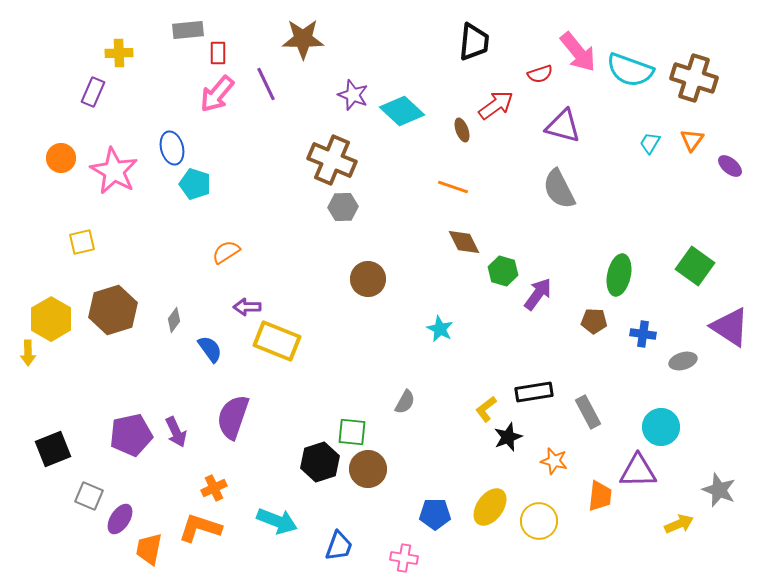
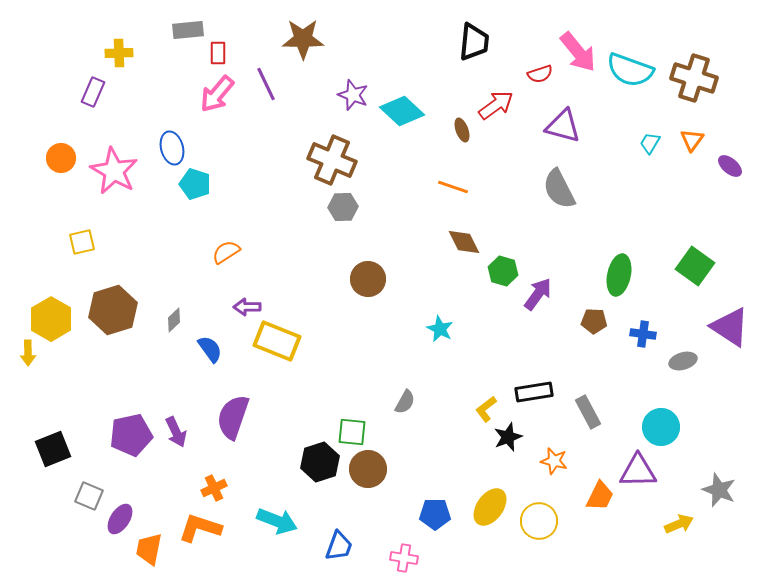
gray diamond at (174, 320): rotated 10 degrees clockwise
orange trapezoid at (600, 496): rotated 20 degrees clockwise
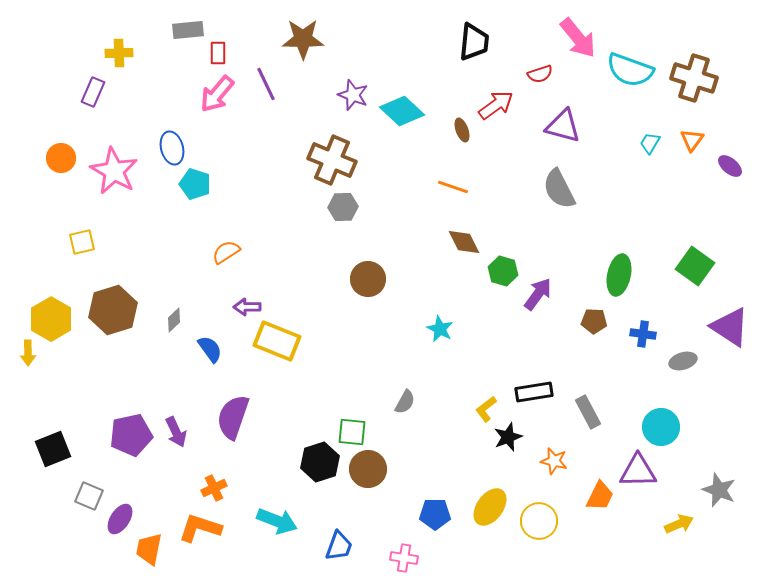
pink arrow at (578, 52): moved 14 px up
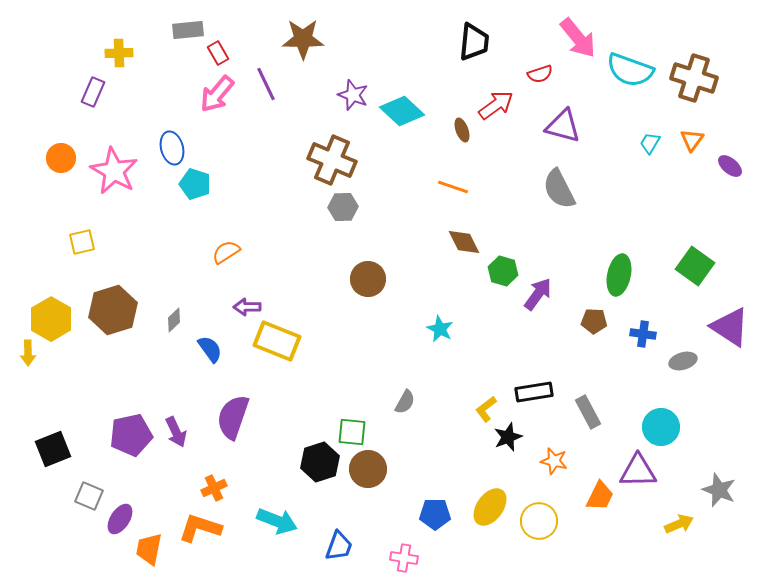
red rectangle at (218, 53): rotated 30 degrees counterclockwise
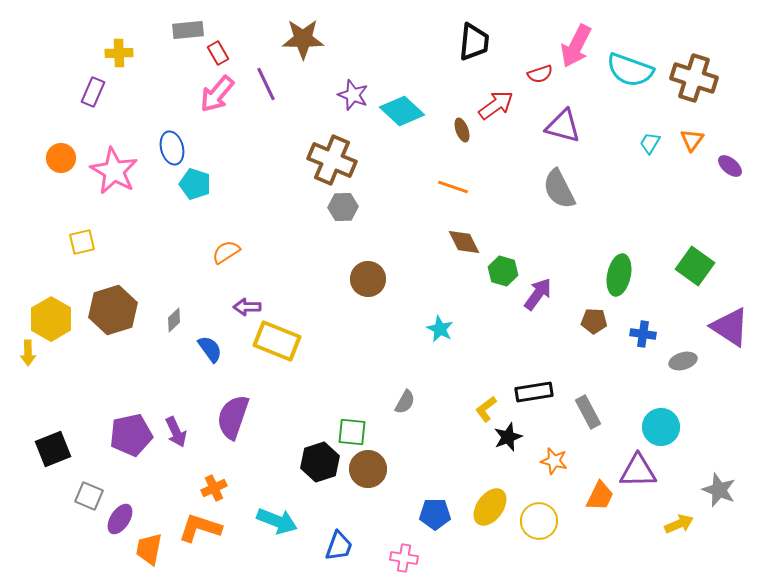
pink arrow at (578, 38): moved 2 px left, 8 px down; rotated 66 degrees clockwise
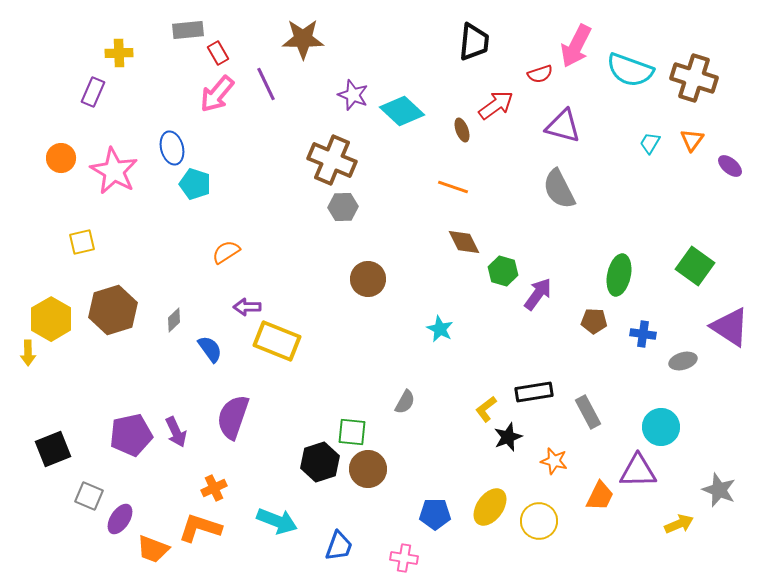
orange trapezoid at (149, 549): moved 4 px right; rotated 80 degrees counterclockwise
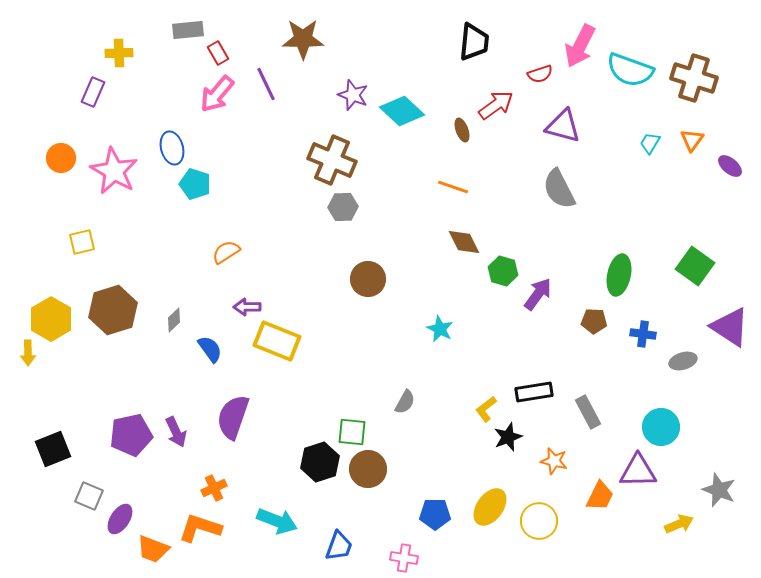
pink arrow at (576, 46): moved 4 px right
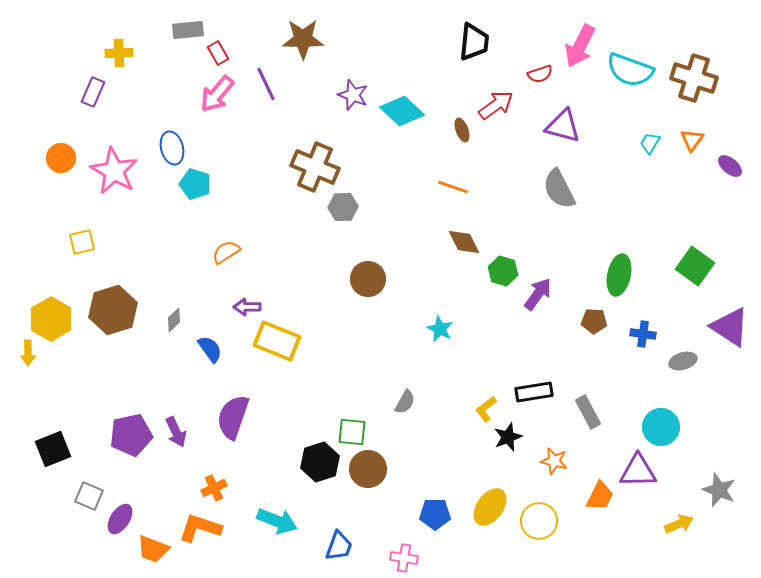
brown cross at (332, 160): moved 17 px left, 7 px down
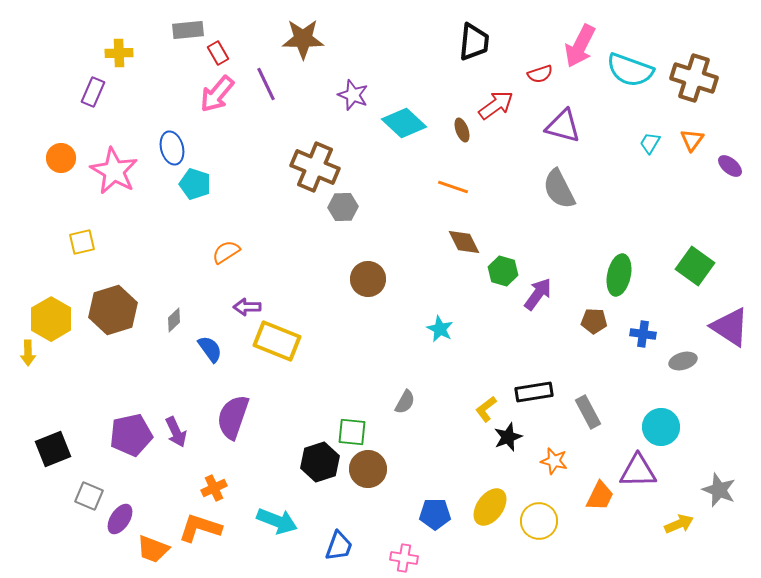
cyan diamond at (402, 111): moved 2 px right, 12 px down
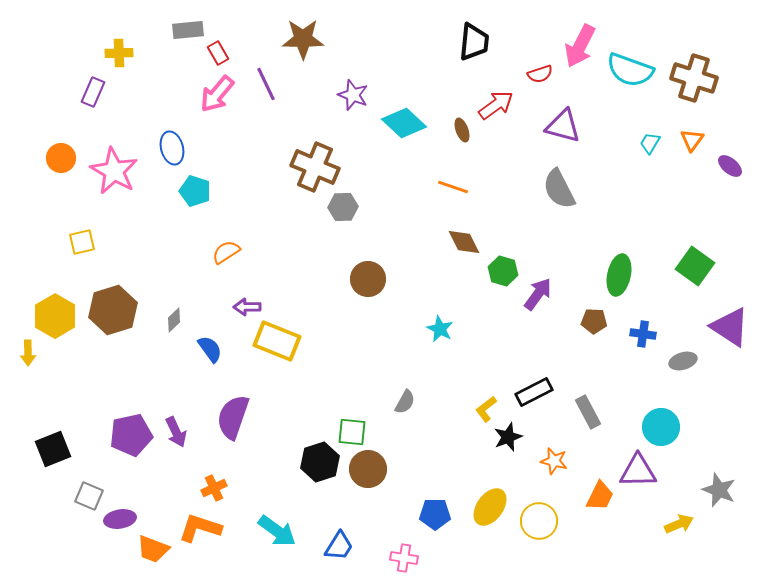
cyan pentagon at (195, 184): moved 7 px down
yellow hexagon at (51, 319): moved 4 px right, 3 px up
black rectangle at (534, 392): rotated 18 degrees counterclockwise
purple ellipse at (120, 519): rotated 48 degrees clockwise
cyan arrow at (277, 521): moved 10 px down; rotated 15 degrees clockwise
blue trapezoid at (339, 546): rotated 12 degrees clockwise
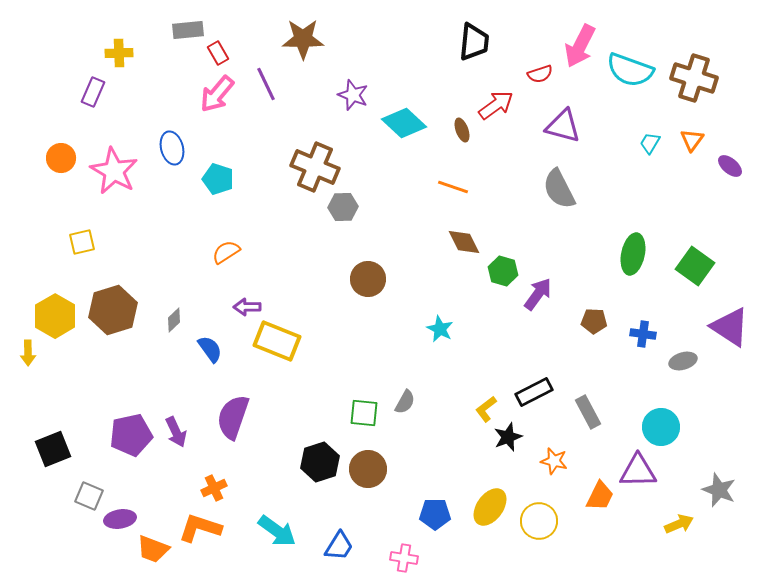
cyan pentagon at (195, 191): moved 23 px right, 12 px up
green ellipse at (619, 275): moved 14 px right, 21 px up
green square at (352, 432): moved 12 px right, 19 px up
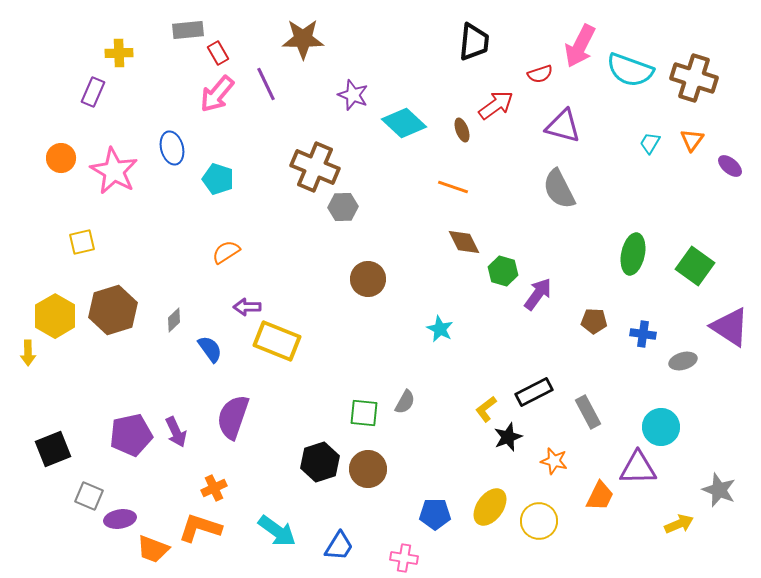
purple triangle at (638, 471): moved 3 px up
